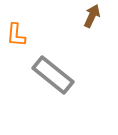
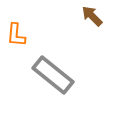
brown arrow: rotated 70 degrees counterclockwise
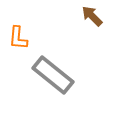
orange L-shape: moved 2 px right, 3 px down
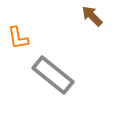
orange L-shape: rotated 15 degrees counterclockwise
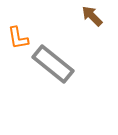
gray rectangle: moved 11 px up
